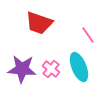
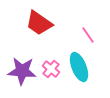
red trapezoid: rotated 16 degrees clockwise
purple star: moved 2 px down
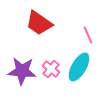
pink line: rotated 12 degrees clockwise
cyan ellipse: rotated 52 degrees clockwise
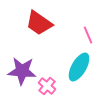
pink cross: moved 4 px left, 17 px down
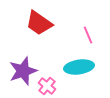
cyan ellipse: rotated 52 degrees clockwise
purple star: moved 1 px right; rotated 24 degrees counterclockwise
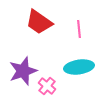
red trapezoid: moved 1 px up
pink line: moved 9 px left, 6 px up; rotated 18 degrees clockwise
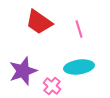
pink line: rotated 12 degrees counterclockwise
pink cross: moved 5 px right
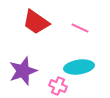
red trapezoid: moved 3 px left
pink line: moved 1 px right, 1 px up; rotated 48 degrees counterclockwise
pink cross: moved 6 px right; rotated 18 degrees counterclockwise
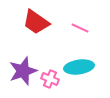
pink cross: moved 8 px left, 7 px up
